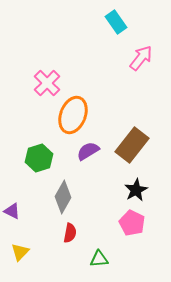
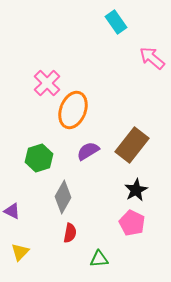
pink arrow: moved 11 px right; rotated 88 degrees counterclockwise
orange ellipse: moved 5 px up
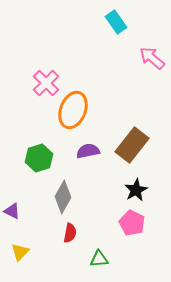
pink cross: moved 1 px left
purple semicircle: rotated 20 degrees clockwise
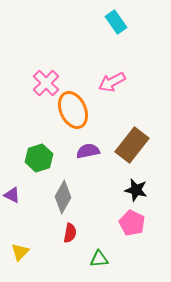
pink arrow: moved 40 px left, 24 px down; rotated 68 degrees counterclockwise
orange ellipse: rotated 45 degrees counterclockwise
black star: rotated 30 degrees counterclockwise
purple triangle: moved 16 px up
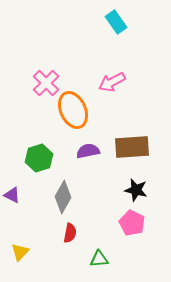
brown rectangle: moved 2 px down; rotated 48 degrees clockwise
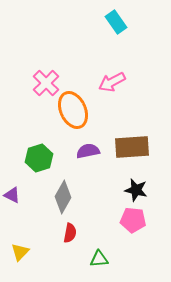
pink pentagon: moved 1 px right, 3 px up; rotated 20 degrees counterclockwise
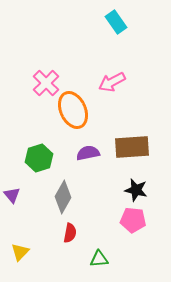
purple semicircle: moved 2 px down
purple triangle: rotated 24 degrees clockwise
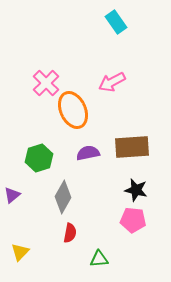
purple triangle: rotated 30 degrees clockwise
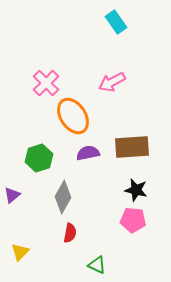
orange ellipse: moved 6 px down; rotated 9 degrees counterclockwise
green triangle: moved 2 px left, 6 px down; rotated 30 degrees clockwise
